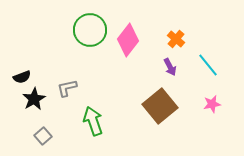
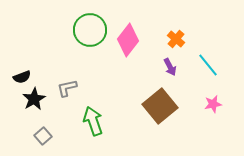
pink star: moved 1 px right
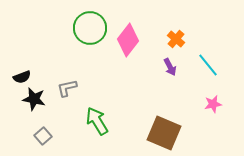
green circle: moved 2 px up
black star: rotated 30 degrees counterclockwise
brown square: moved 4 px right, 27 px down; rotated 28 degrees counterclockwise
green arrow: moved 4 px right; rotated 12 degrees counterclockwise
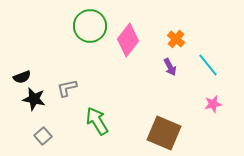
green circle: moved 2 px up
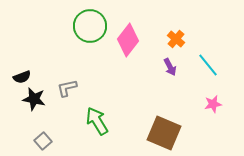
gray square: moved 5 px down
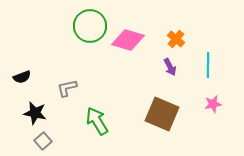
pink diamond: rotated 68 degrees clockwise
cyan line: rotated 40 degrees clockwise
black star: moved 1 px right, 14 px down
brown square: moved 2 px left, 19 px up
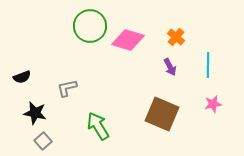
orange cross: moved 2 px up
green arrow: moved 1 px right, 5 px down
